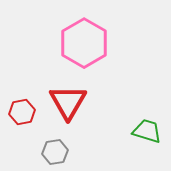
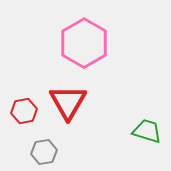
red hexagon: moved 2 px right, 1 px up
gray hexagon: moved 11 px left
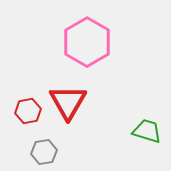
pink hexagon: moved 3 px right, 1 px up
red hexagon: moved 4 px right
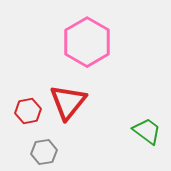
red triangle: rotated 9 degrees clockwise
green trapezoid: rotated 20 degrees clockwise
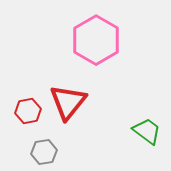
pink hexagon: moved 9 px right, 2 px up
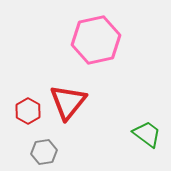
pink hexagon: rotated 18 degrees clockwise
red hexagon: rotated 20 degrees counterclockwise
green trapezoid: moved 3 px down
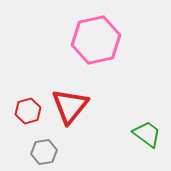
red triangle: moved 2 px right, 4 px down
red hexagon: rotated 15 degrees clockwise
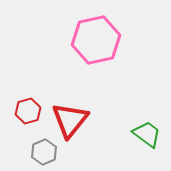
red triangle: moved 14 px down
gray hexagon: rotated 15 degrees counterclockwise
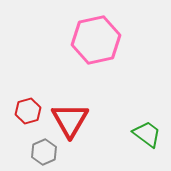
red triangle: rotated 9 degrees counterclockwise
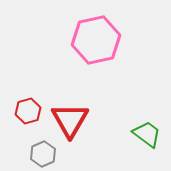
gray hexagon: moved 1 px left, 2 px down
